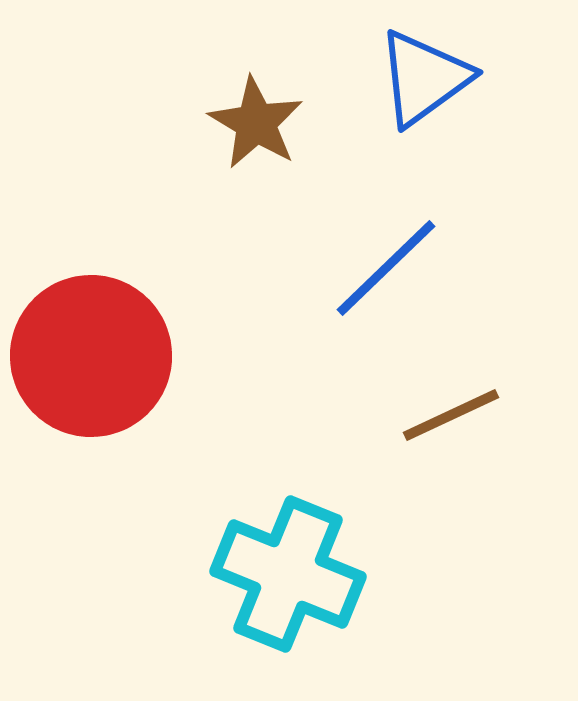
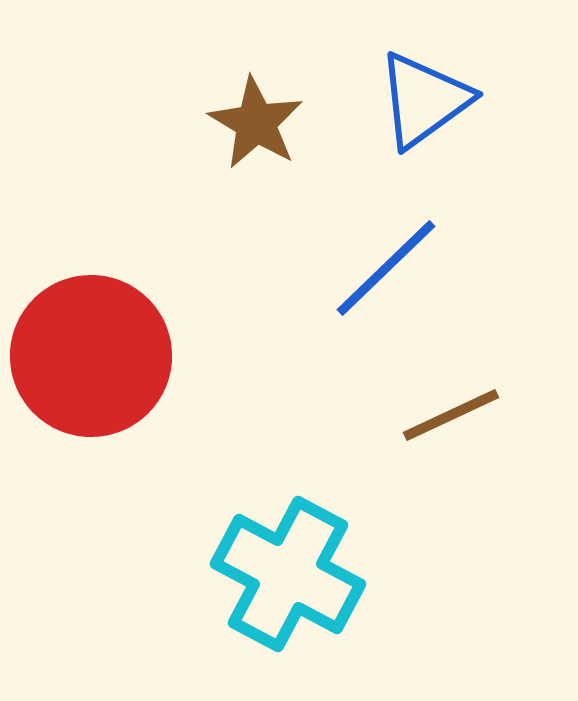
blue triangle: moved 22 px down
cyan cross: rotated 6 degrees clockwise
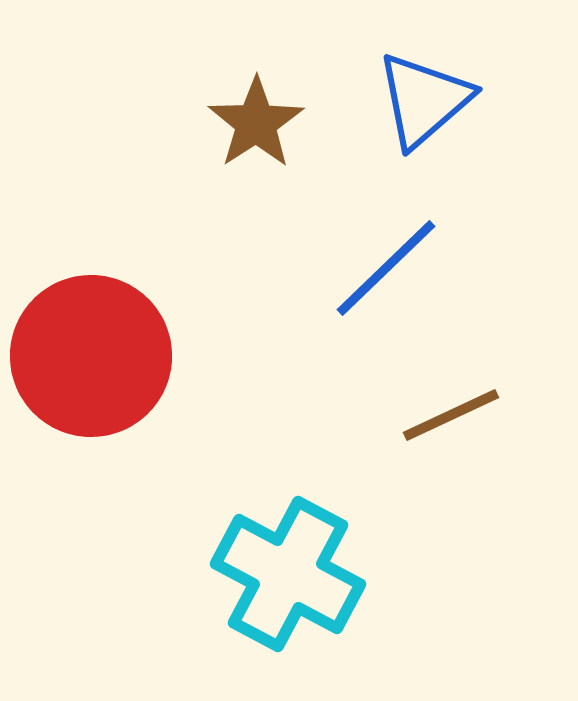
blue triangle: rotated 5 degrees counterclockwise
brown star: rotated 8 degrees clockwise
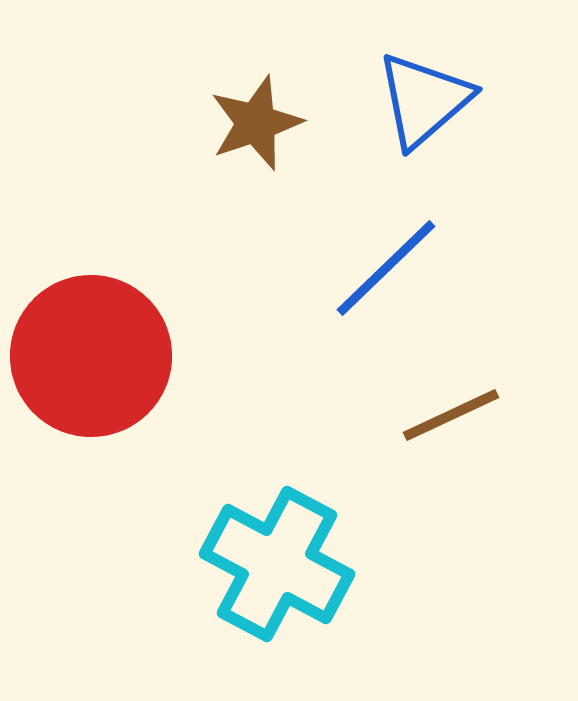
brown star: rotated 14 degrees clockwise
cyan cross: moved 11 px left, 10 px up
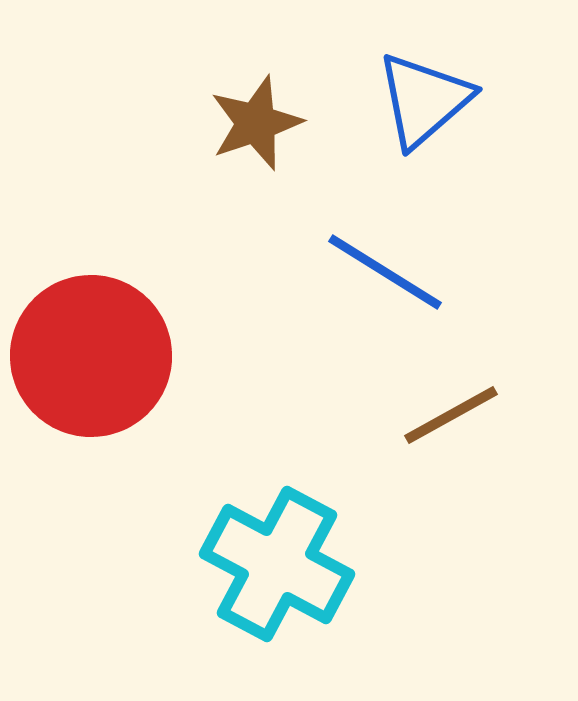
blue line: moved 1 px left, 4 px down; rotated 76 degrees clockwise
brown line: rotated 4 degrees counterclockwise
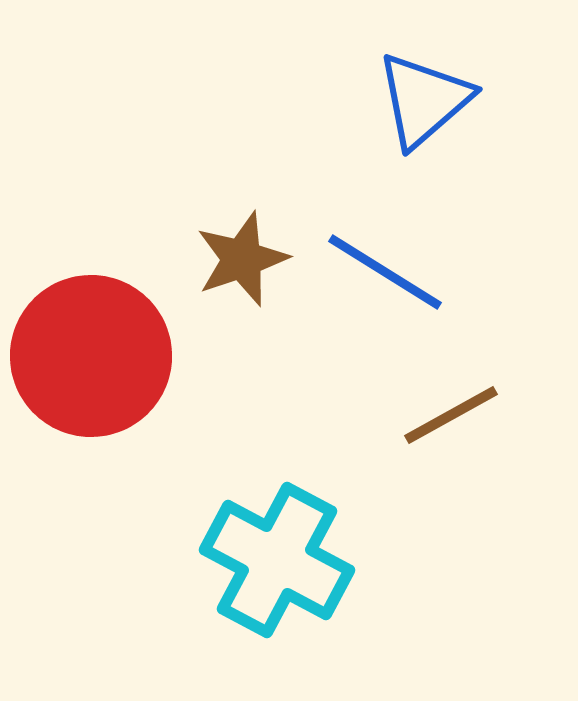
brown star: moved 14 px left, 136 px down
cyan cross: moved 4 px up
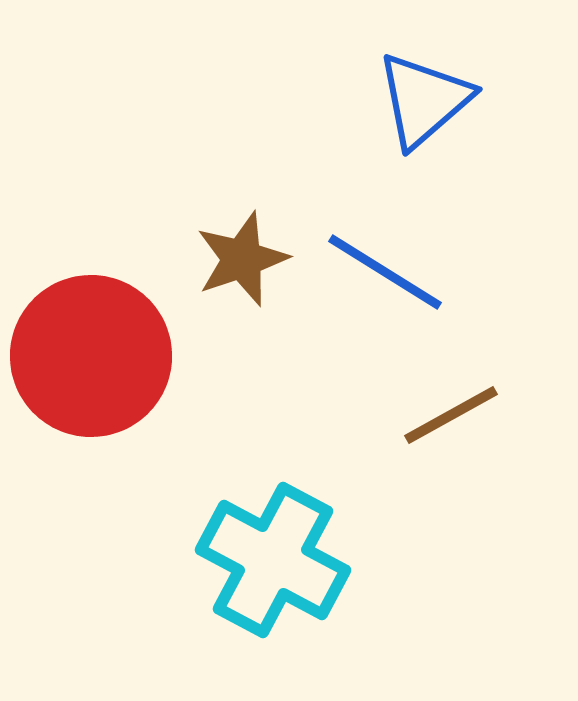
cyan cross: moved 4 px left
